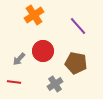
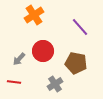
purple line: moved 2 px right, 1 px down
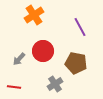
purple line: rotated 12 degrees clockwise
red line: moved 5 px down
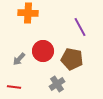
orange cross: moved 6 px left, 2 px up; rotated 36 degrees clockwise
brown pentagon: moved 4 px left, 4 px up
gray cross: moved 2 px right
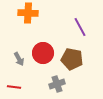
red circle: moved 2 px down
gray arrow: rotated 72 degrees counterclockwise
gray cross: rotated 14 degrees clockwise
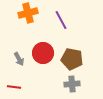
orange cross: rotated 18 degrees counterclockwise
purple line: moved 19 px left, 7 px up
gray cross: moved 15 px right; rotated 14 degrees clockwise
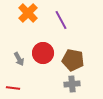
orange cross: rotated 30 degrees counterclockwise
brown pentagon: moved 1 px right, 1 px down
red line: moved 1 px left, 1 px down
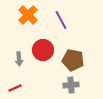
orange cross: moved 2 px down
red circle: moved 3 px up
gray arrow: rotated 24 degrees clockwise
gray cross: moved 1 px left, 1 px down
red line: moved 2 px right; rotated 32 degrees counterclockwise
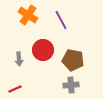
orange cross: rotated 12 degrees counterclockwise
red line: moved 1 px down
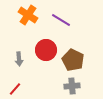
purple line: rotated 30 degrees counterclockwise
red circle: moved 3 px right
brown pentagon: rotated 15 degrees clockwise
gray cross: moved 1 px right, 1 px down
red line: rotated 24 degrees counterclockwise
